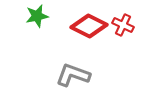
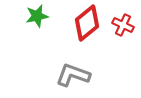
red diamond: moved 2 px left, 3 px up; rotated 66 degrees counterclockwise
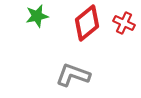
red cross: moved 1 px right, 2 px up
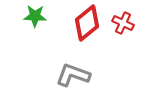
green star: moved 2 px left; rotated 15 degrees clockwise
red cross: moved 1 px left
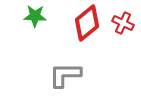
gray L-shape: moved 8 px left; rotated 20 degrees counterclockwise
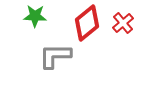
red cross: rotated 25 degrees clockwise
gray L-shape: moved 10 px left, 19 px up
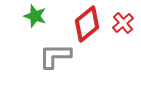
green star: rotated 15 degrees clockwise
red diamond: moved 1 px down
